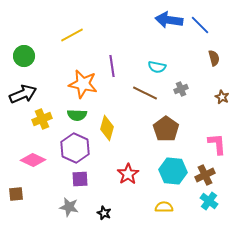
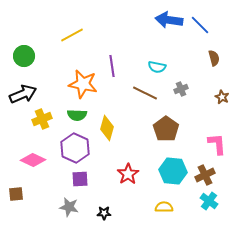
black star: rotated 24 degrees counterclockwise
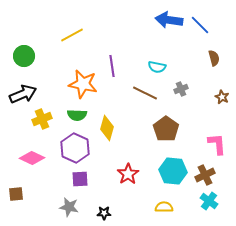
pink diamond: moved 1 px left, 2 px up
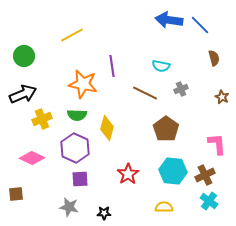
cyan semicircle: moved 4 px right, 1 px up
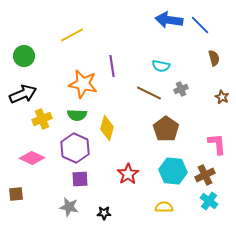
brown line: moved 4 px right
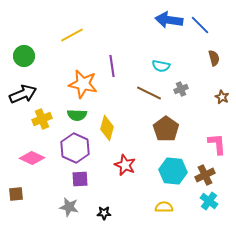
red star: moved 3 px left, 9 px up; rotated 15 degrees counterclockwise
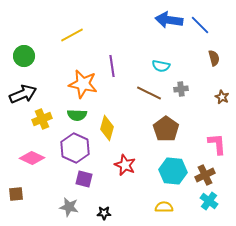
gray cross: rotated 16 degrees clockwise
purple square: moved 4 px right; rotated 18 degrees clockwise
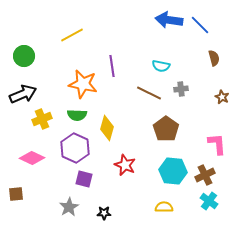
gray star: rotated 30 degrees clockwise
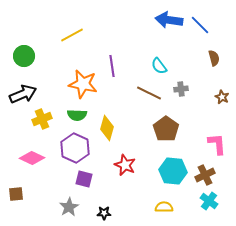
cyan semicircle: moved 2 px left; rotated 42 degrees clockwise
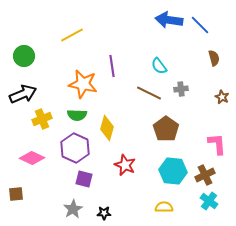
gray star: moved 4 px right, 2 px down
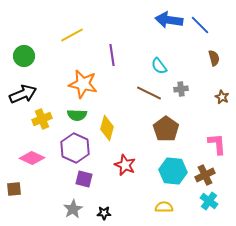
purple line: moved 11 px up
brown square: moved 2 px left, 5 px up
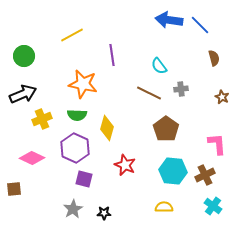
cyan cross: moved 4 px right, 5 px down
